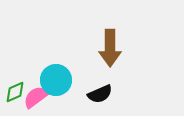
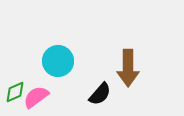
brown arrow: moved 18 px right, 20 px down
cyan circle: moved 2 px right, 19 px up
black semicircle: rotated 25 degrees counterclockwise
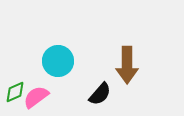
brown arrow: moved 1 px left, 3 px up
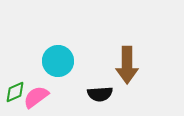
black semicircle: rotated 45 degrees clockwise
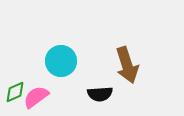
cyan circle: moved 3 px right
brown arrow: rotated 18 degrees counterclockwise
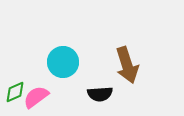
cyan circle: moved 2 px right, 1 px down
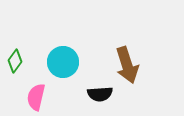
green diamond: moved 31 px up; rotated 30 degrees counterclockwise
pink semicircle: rotated 40 degrees counterclockwise
